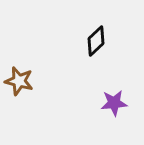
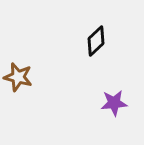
brown star: moved 1 px left, 4 px up
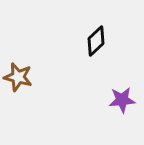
purple star: moved 8 px right, 3 px up
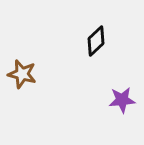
brown star: moved 4 px right, 3 px up
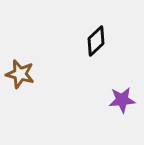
brown star: moved 2 px left
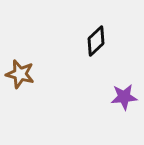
purple star: moved 2 px right, 3 px up
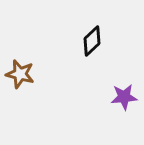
black diamond: moved 4 px left
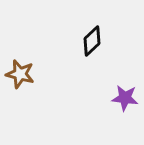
purple star: moved 1 px right, 1 px down; rotated 12 degrees clockwise
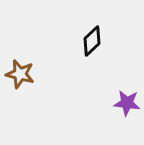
purple star: moved 2 px right, 5 px down
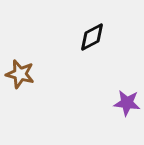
black diamond: moved 4 px up; rotated 16 degrees clockwise
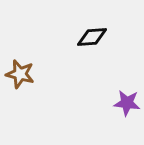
black diamond: rotated 24 degrees clockwise
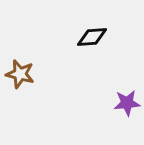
purple star: rotated 12 degrees counterclockwise
